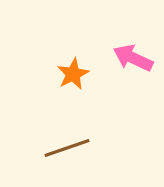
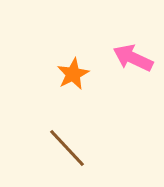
brown line: rotated 66 degrees clockwise
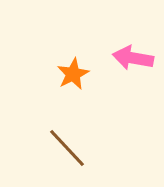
pink arrow: rotated 15 degrees counterclockwise
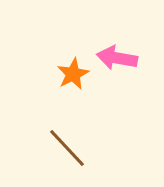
pink arrow: moved 16 px left
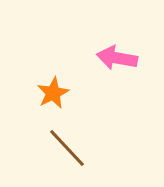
orange star: moved 20 px left, 19 px down
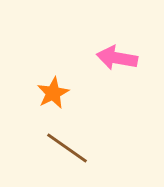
brown line: rotated 12 degrees counterclockwise
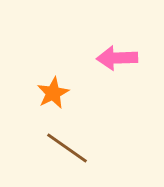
pink arrow: rotated 12 degrees counterclockwise
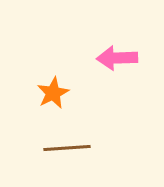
brown line: rotated 39 degrees counterclockwise
